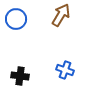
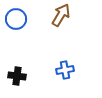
blue cross: rotated 30 degrees counterclockwise
black cross: moved 3 px left
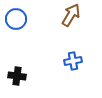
brown arrow: moved 10 px right
blue cross: moved 8 px right, 9 px up
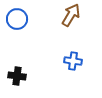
blue circle: moved 1 px right
blue cross: rotated 18 degrees clockwise
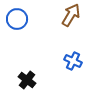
blue cross: rotated 18 degrees clockwise
black cross: moved 10 px right, 4 px down; rotated 30 degrees clockwise
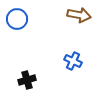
brown arrow: moved 8 px right; rotated 70 degrees clockwise
black cross: rotated 36 degrees clockwise
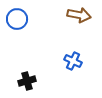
black cross: moved 1 px down
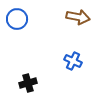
brown arrow: moved 1 px left, 2 px down
black cross: moved 1 px right, 2 px down
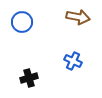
blue circle: moved 5 px right, 3 px down
black cross: moved 1 px right, 5 px up
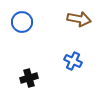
brown arrow: moved 1 px right, 2 px down
